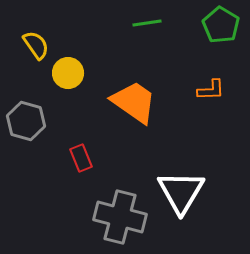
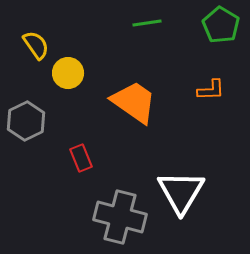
gray hexagon: rotated 18 degrees clockwise
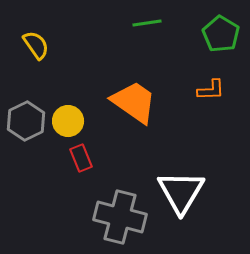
green pentagon: moved 9 px down
yellow circle: moved 48 px down
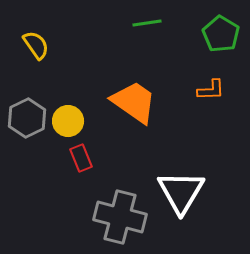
gray hexagon: moved 1 px right, 3 px up
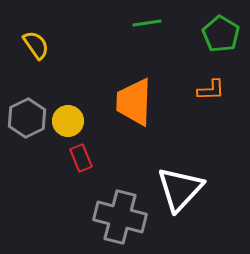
orange trapezoid: rotated 123 degrees counterclockwise
white triangle: moved 1 px left, 3 px up; rotated 12 degrees clockwise
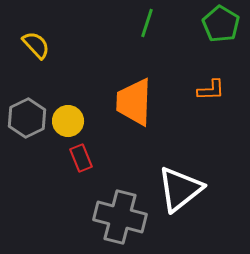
green line: rotated 64 degrees counterclockwise
green pentagon: moved 10 px up
yellow semicircle: rotated 8 degrees counterclockwise
white triangle: rotated 9 degrees clockwise
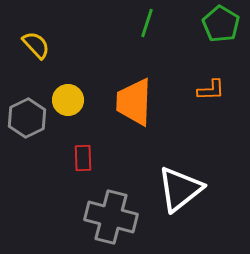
yellow circle: moved 21 px up
red rectangle: moved 2 px right; rotated 20 degrees clockwise
gray cross: moved 9 px left
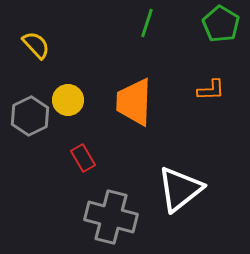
gray hexagon: moved 3 px right, 2 px up
red rectangle: rotated 28 degrees counterclockwise
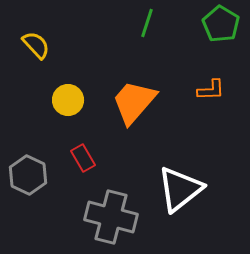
orange trapezoid: rotated 39 degrees clockwise
gray hexagon: moved 2 px left, 59 px down; rotated 9 degrees counterclockwise
